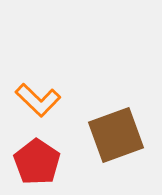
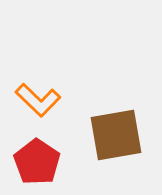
brown square: rotated 10 degrees clockwise
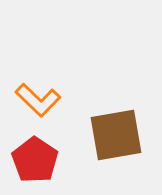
red pentagon: moved 2 px left, 2 px up
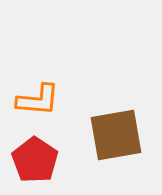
orange L-shape: rotated 39 degrees counterclockwise
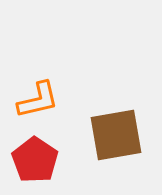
orange L-shape: rotated 18 degrees counterclockwise
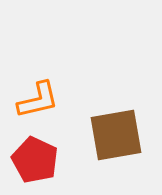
red pentagon: rotated 9 degrees counterclockwise
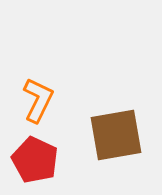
orange L-shape: rotated 51 degrees counterclockwise
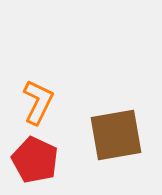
orange L-shape: moved 2 px down
